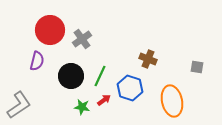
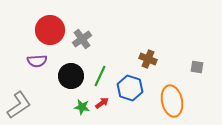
purple semicircle: rotated 72 degrees clockwise
red arrow: moved 2 px left, 3 px down
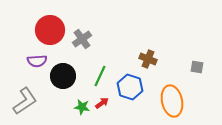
black circle: moved 8 px left
blue hexagon: moved 1 px up
gray L-shape: moved 6 px right, 4 px up
